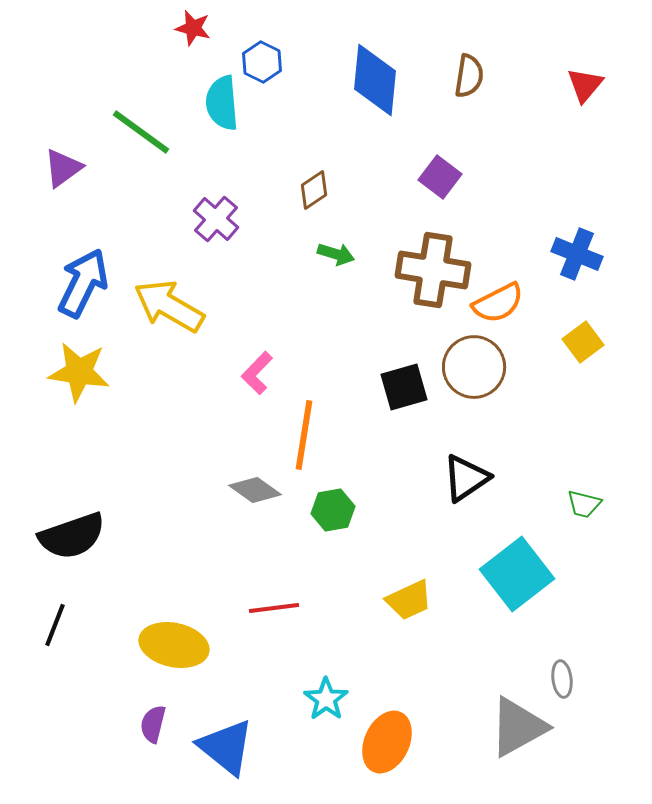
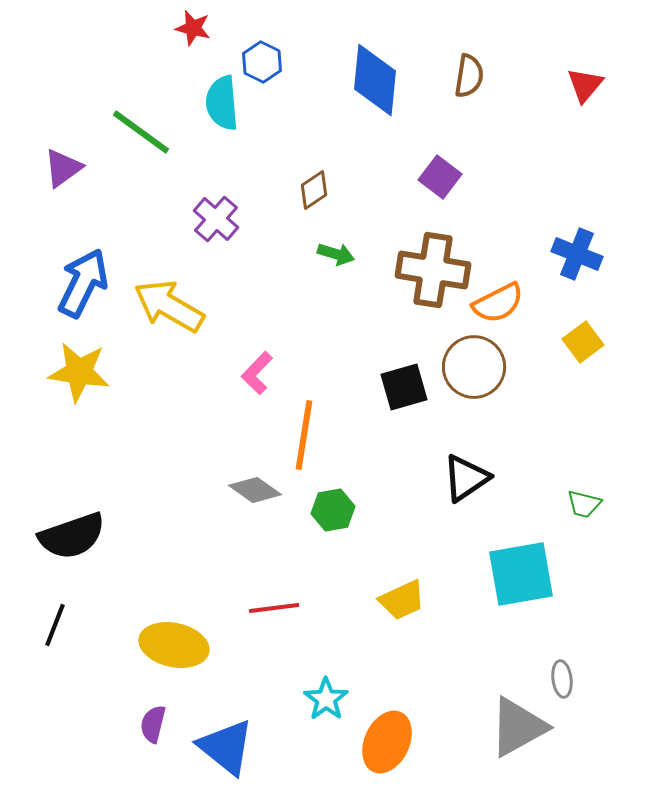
cyan square: moved 4 px right; rotated 28 degrees clockwise
yellow trapezoid: moved 7 px left
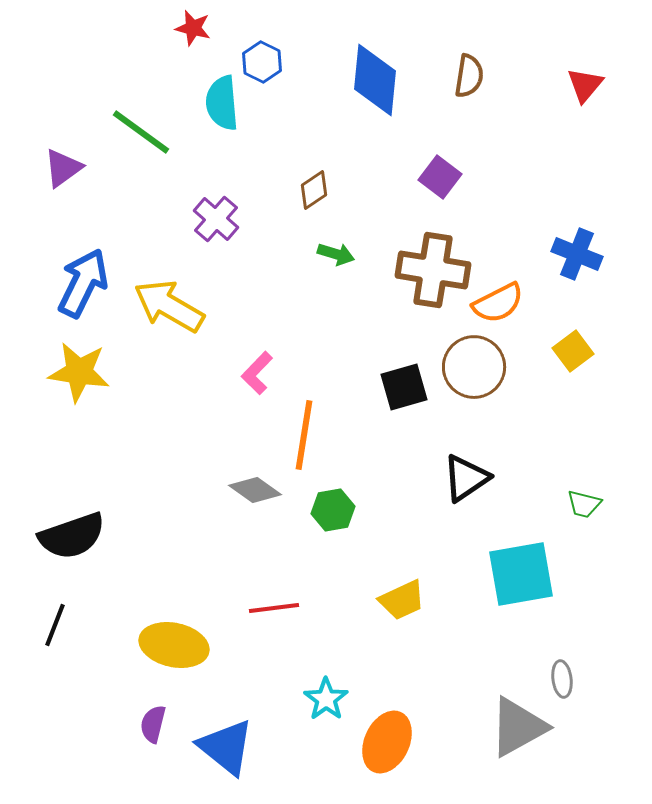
yellow square: moved 10 px left, 9 px down
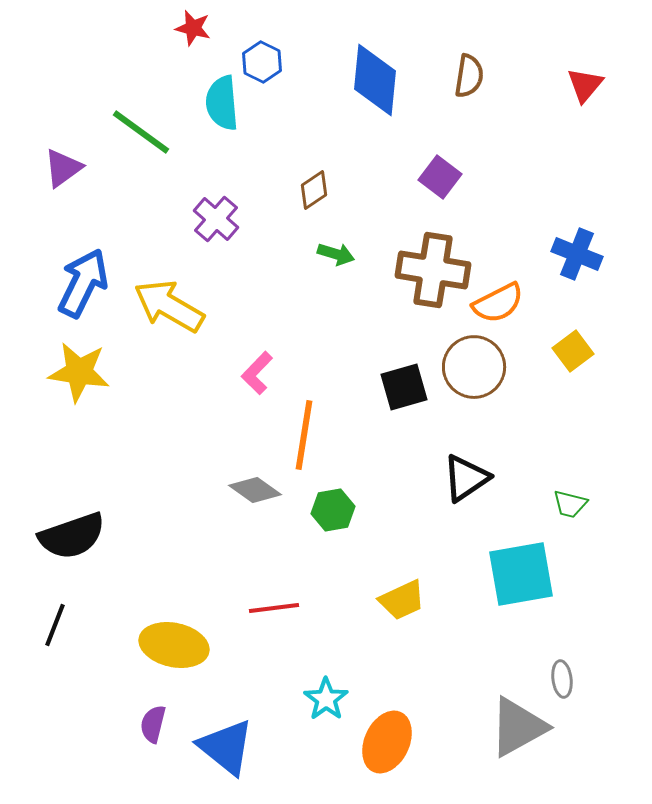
green trapezoid: moved 14 px left
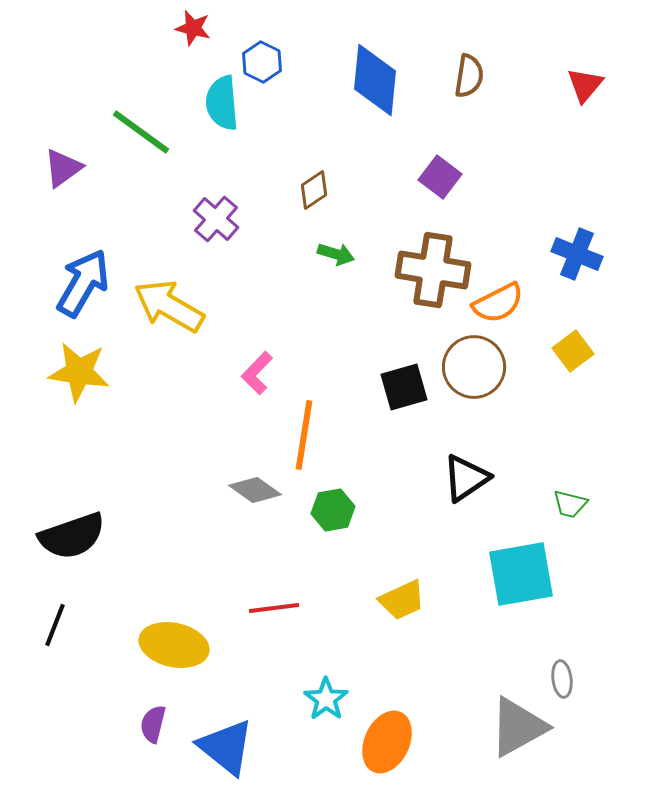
blue arrow: rotated 4 degrees clockwise
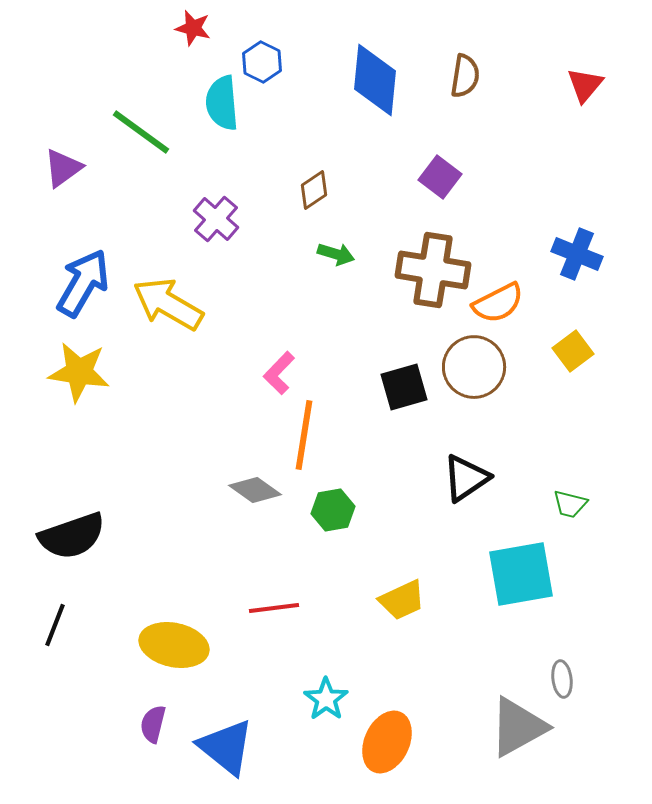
brown semicircle: moved 4 px left
yellow arrow: moved 1 px left, 2 px up
pink L-shape: moved 22 px right
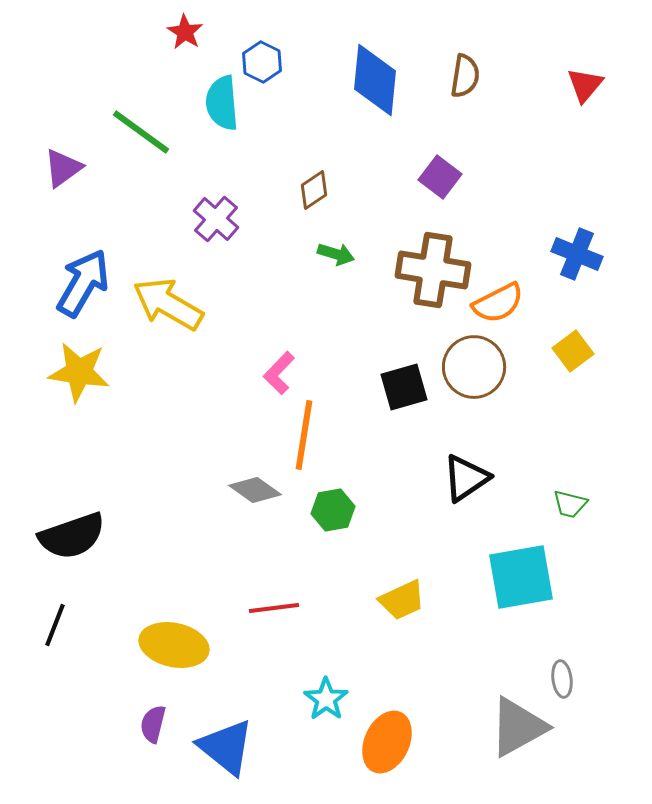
red star: moved 8 px left, 4 px down; rotated 18 degrees clockwise
cyan square: moved 3 px down
